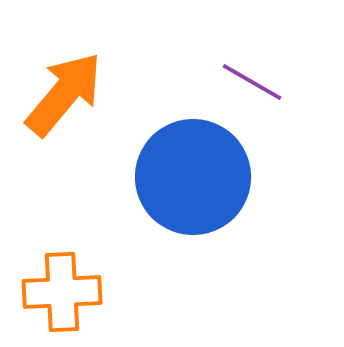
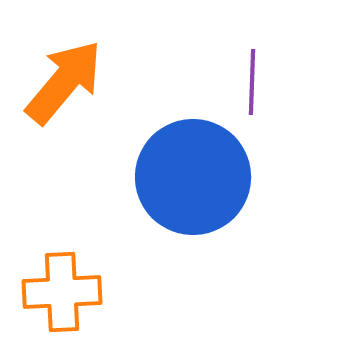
purple line: rotated 62 degrees clockwise
orange arrow: moved 12 px up
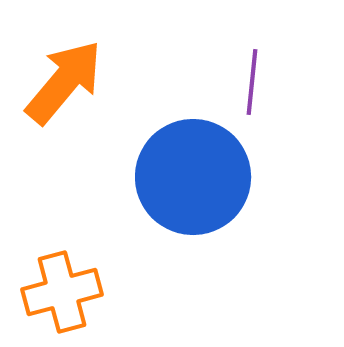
purple line: rotated 4 degrees clockwise
orange cross: rotated 12 degrees counterclockwise
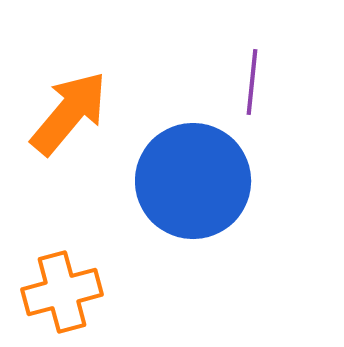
orange arrow: moved 5 px right, 31 px down
blue circle: moved 4 px down
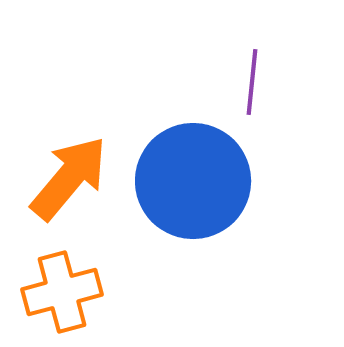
orange arrow: moved 65 px down
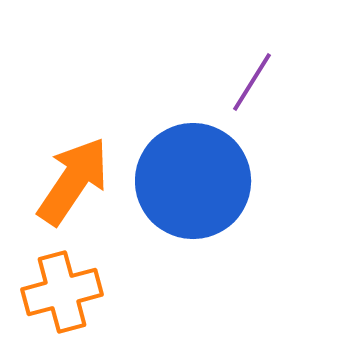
purple line: rotated 26 degrees clockwise
orange arrow: moved 4 px right, 3 px down; rotated 6 degrees counterclockwise
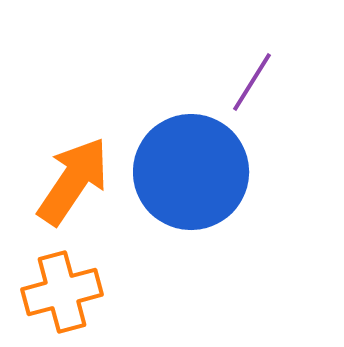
blue circle: moved 2 px left, 9 px up
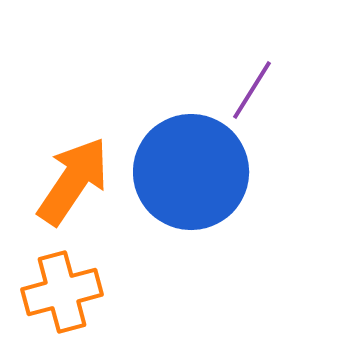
purple line: moved 8 px down
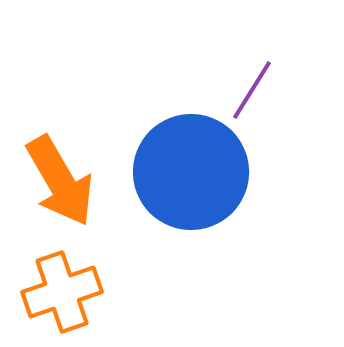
orange arrow: moved 13 px left; rotated 116 degrees clockwise
orange cross: rotated 4 degrees counterclockwise
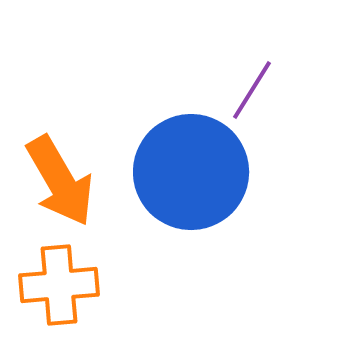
orange cross: moved 3 px left, 7 px up; rotated 14 degrees clockwise
